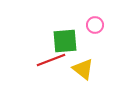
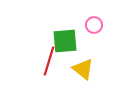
pink circle: moved 1 px left
red line: moved 2 px left, 1 px down; rotated 52 degrees counterclockwise
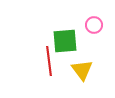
red line: rotated 24 degrees counterclockwise
yellow triangle: moved 1 px left, 1 px down; rotated 15 degrees clockwise
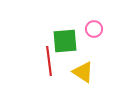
pink circle: moved 4 px down
yellow triangle: moved 1 px right, 2 px down; rotated 20 degrees counterclockwise
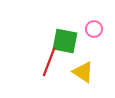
green square: rotated 16 degrees clockwise
red line: moved 1 px down; rotated 28 degrees clockwise
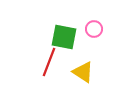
green square: moved 1 px left, 4 px up
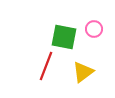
red line: moved 3 px left, 4 px down
yellow triangle: rotated 50 degrees clockwise
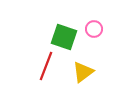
green square: rotated 8 degrees clockwise
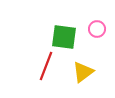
pink circle: moved 3 px right
green square: rotated 12 degrees counterclockwise
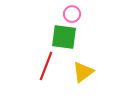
pink circle: moved 25 px left, 15 px up
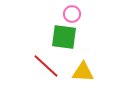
red line: rotated 68 degrees counterclockwise
yellow triangle: rotated 40 degrees clockwise
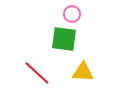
green square: moved 2 px down
red line: moved 9 px left, 7 px down
